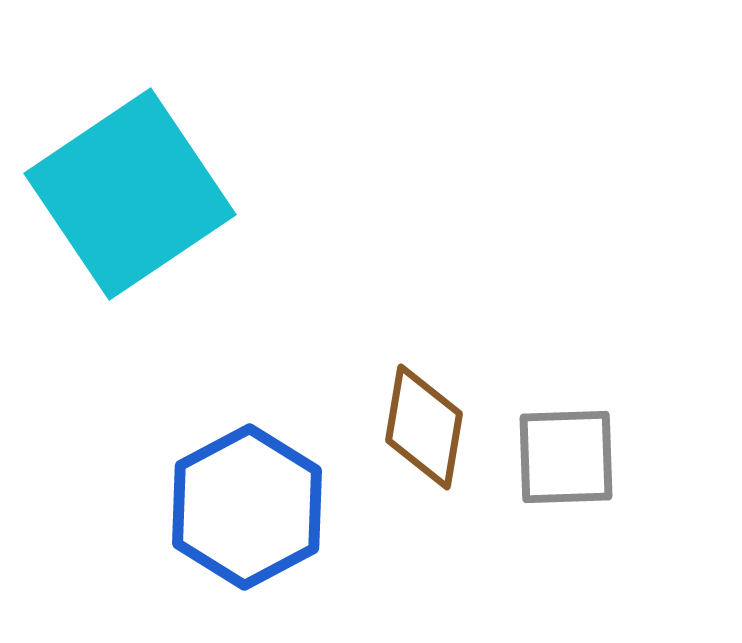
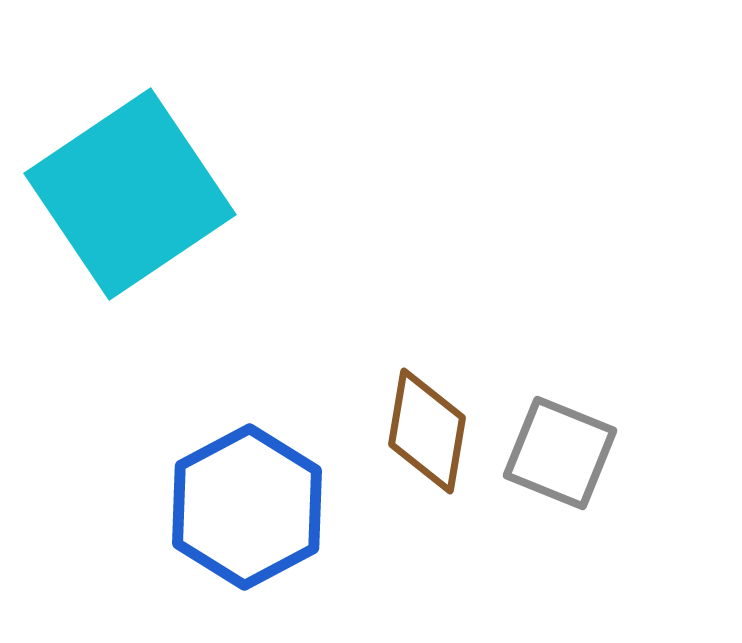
brown diamond: moved 3 px right, 4 px down
gray square: moved 6 px left, 4 px up; rotated 24 degrees clockwise
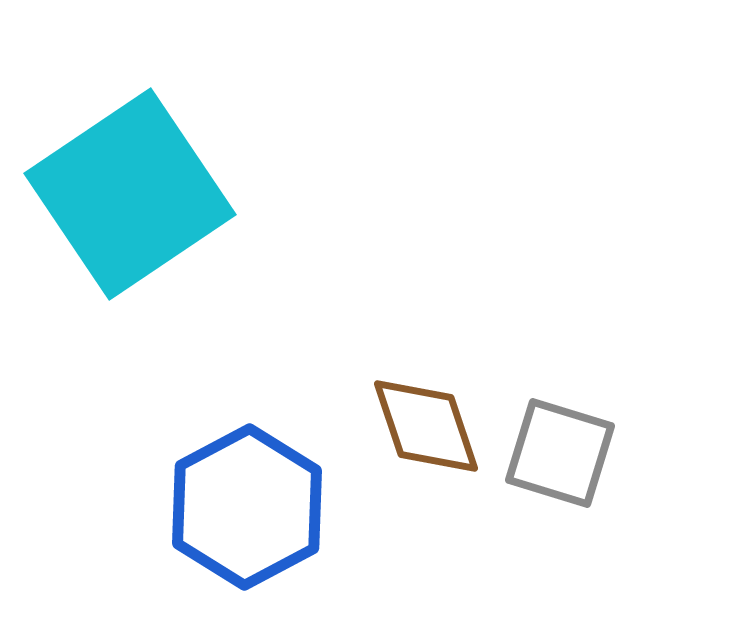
brown diamond: moved 1 px left, 5 px up; rotated 28 degrees counterclockwise
gray square: rotated 5 degrees counterclockwise
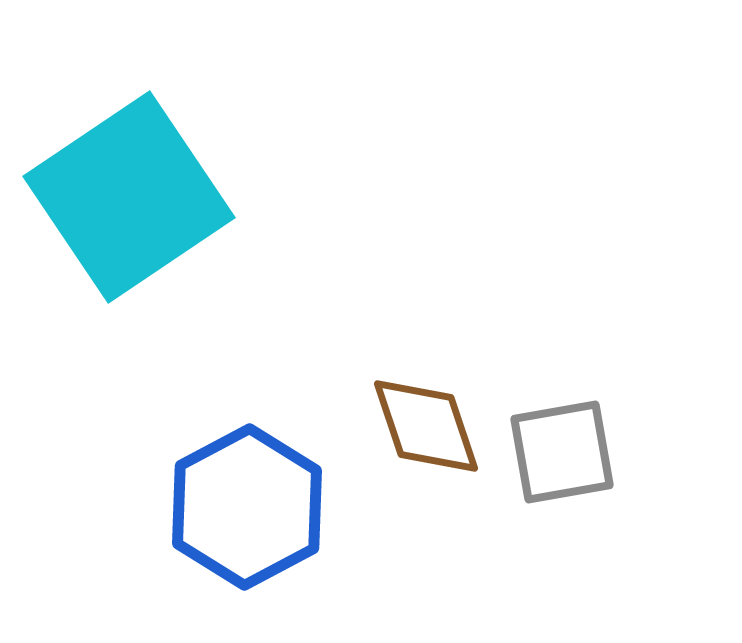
cyan square: moved 1 px left, 3 px down
gray square: moved 2 px right, 1 px up; rotated 27 degrees counterclockwise
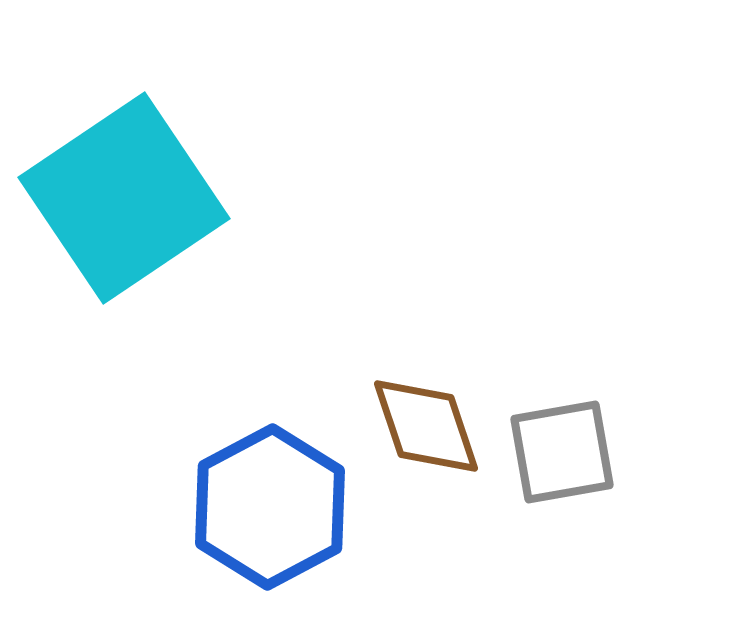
cyan square: moved 5 px left, 1 px down
blue hexagon: moved 23 px right
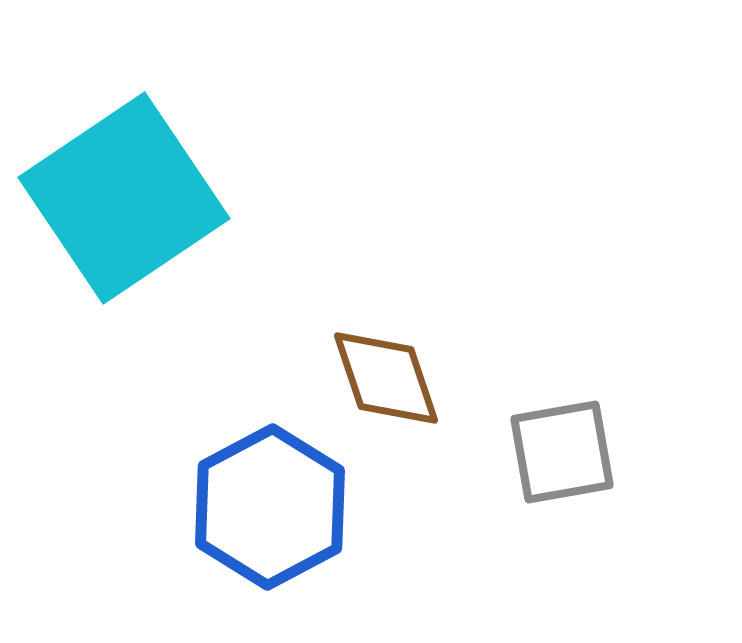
brown diamond: moved 40 px left, 48 px up
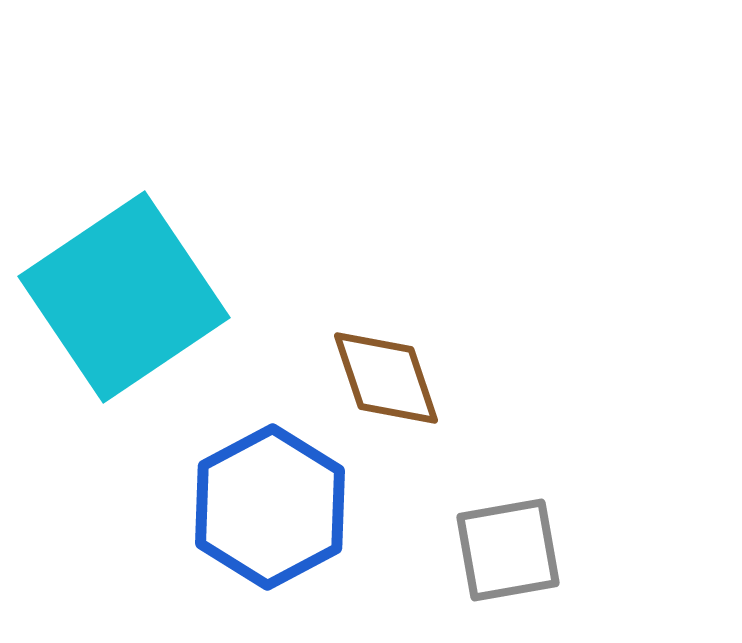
cyan square: moved 99 px down
gray square: moved 54 px left, 98 px down
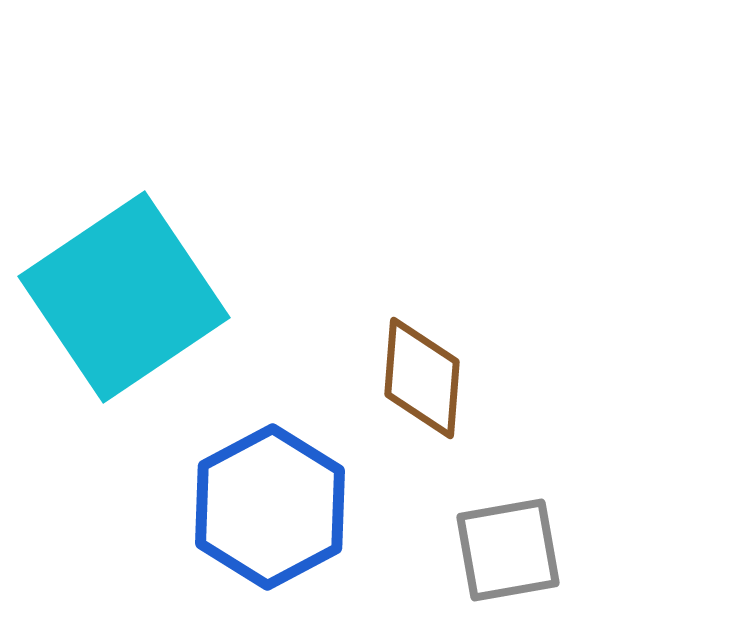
brown diamond: moved 36 px right; rotated 23 degrees clockwise
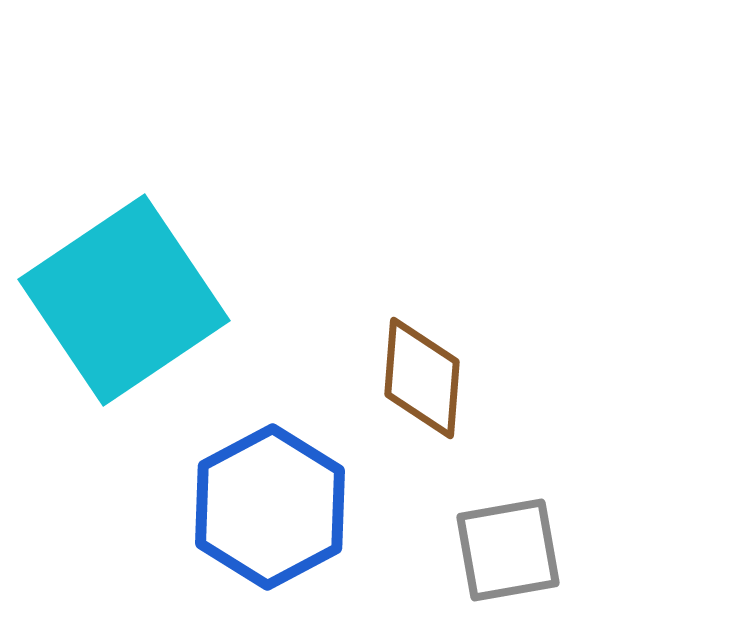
cyan square: moved 3 px down
